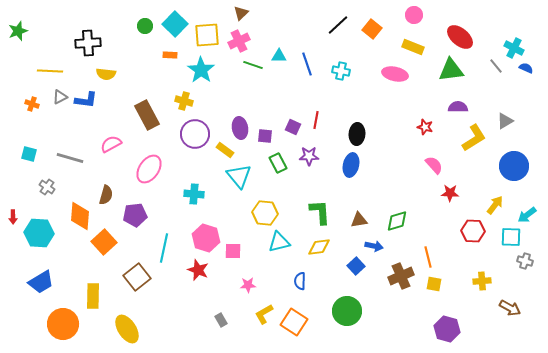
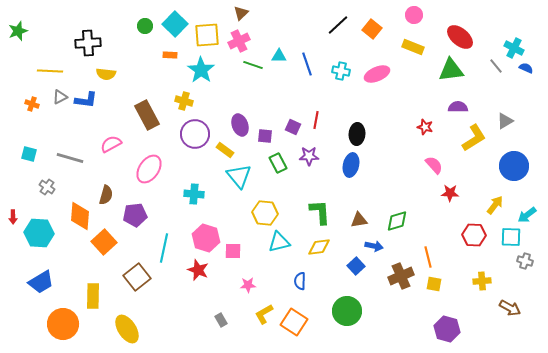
pink ellipse at (395, 74): moved 18 px left; rotated 35 degrees counterclockwise
purple ellipse at (240, 128): moved 3 px up; rotated 10 degrees counterclockwise
red hexagon at (473, 231): moved 1 px right, 4 px down
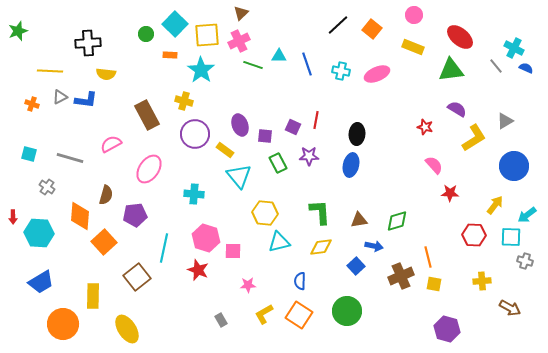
green circle at (145, 26): moved 1 px right, 8 px down
purple semicircle at (458, 107): moved 1 px left, 2 px down; rotated 30 degrees clockwise
yellow diamond at (319, 247): moved 2 px right
orange square at (294, 322): moved 5 px right, 7 px up
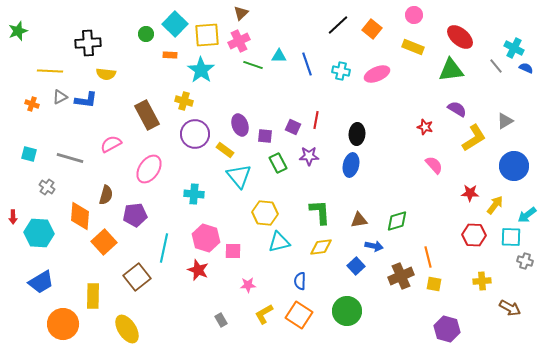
red star at (450, 193): moved 20 px right
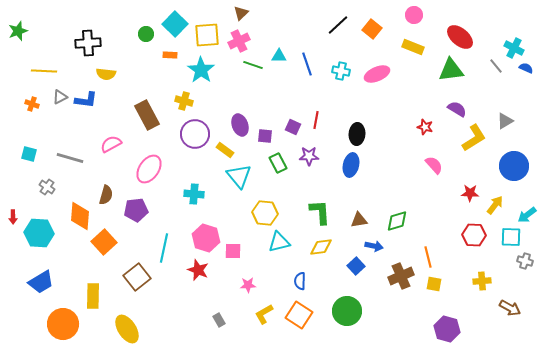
yellow line at (50, 71): moved 6 px left
purple pentagon at (135, 215): moved 1 px right, 5 px up
gray rectangle at (221, 320): moved 2 px left
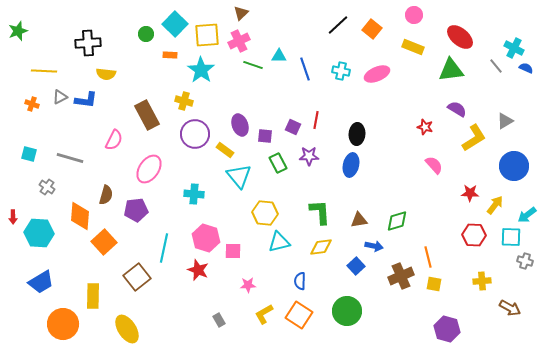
blue line at (307, 64): moved 2 px left, 5 px down
pink semicircle at (111, 144): moved 3 px right, 4 px up; rotated 145 degrees clockwise
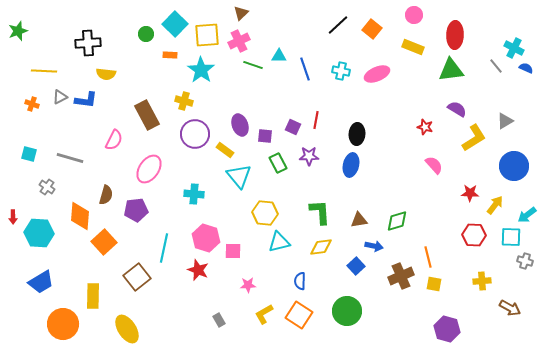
red ellipse at (460, 37): moved 5 px left, 2 px up; rotated 52 degrees clockwise
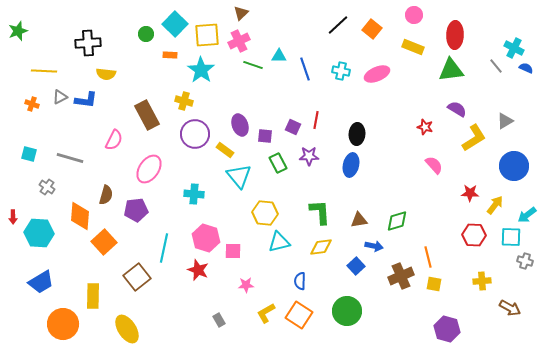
pink star at (248, 285): moved 2 px left
yellow L-shape at (264, 314): moved 2 px right, 1 px up
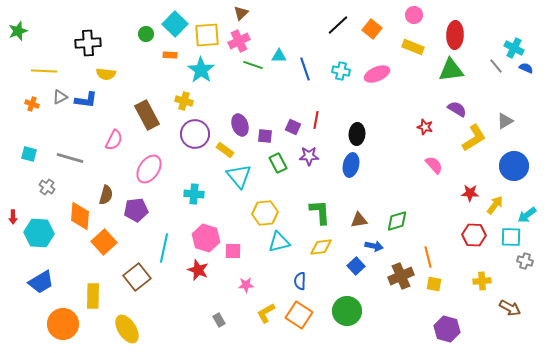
yellow hexagon at (265, 213): rotated 10 degrees counterclockwise
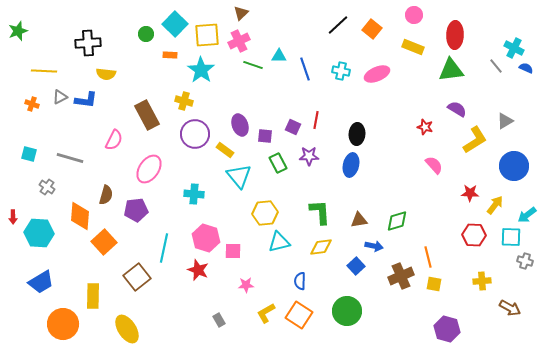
yellow L-shape at (474, 138): moved 1 px right, 2 px down
